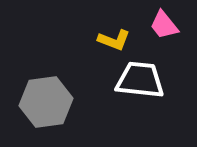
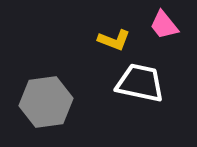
white trapezoid: moved 3 px down; rotated 6 degrees clockwise
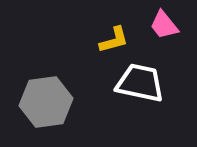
yellow L-shape: rotated 36 degrees counterclockwise
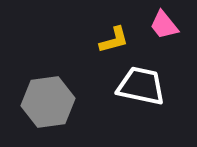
white trapezoid: moved 1 px right, 3 px down
gray hexagon: moved 2 px right
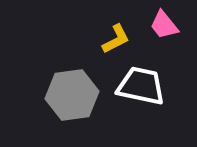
yellow L-shape: moved 2 px right, 1 px up; rotated 12 degrees counterclockwise
gray hexagon: moved 24 px right, 7 px up
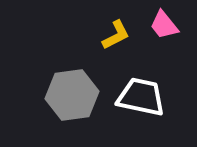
yellow L-shape: moved 4 px up
white trapezoid: moved 11 px down
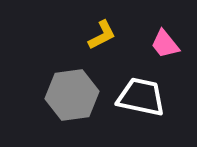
pink trapezoid: moved 1 px right, 19 px down
yellow L-shape: moved 14 px left
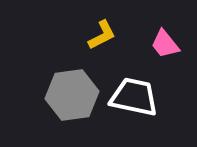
white trapezoid: moved 7 px left
